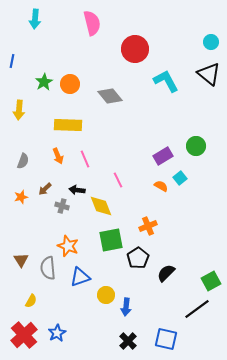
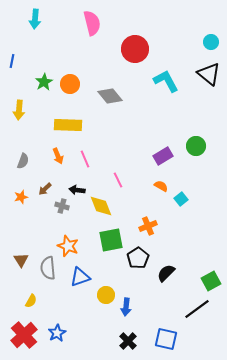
cyan square at (180, 178): moved 1 px right, 21 px down
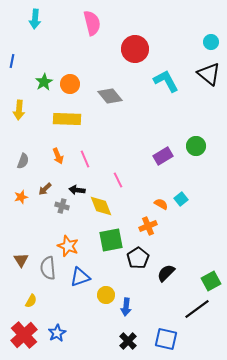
yellow rectangle at (68, 125): moved 1 px left, 6 px up
orange semicircle at (161, 186): moved 18 px down
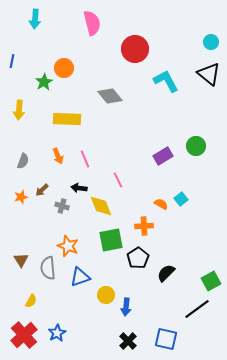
orange circle at (70, 84): moved 6 px left, 16 px up
brown arrow at (45, 189): moved 3 px left, 1 px down
black arrow at (77, 190): moved 2 px right, 2 px up
orange cross at (148, 226): moved 4 px left; rotated 18 degrees clockwise
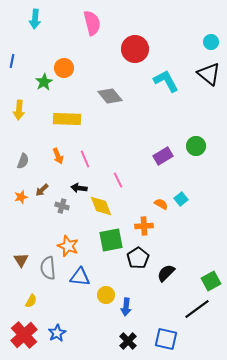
blue triangle at (80, 277): rotated 25 degrees clockwise
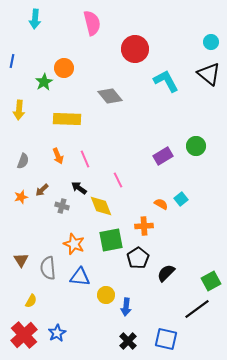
black arrow at (79, 188): rotated 28 degrees clockwise
orange star at (68, 246): moved 6 px right, 2 px up
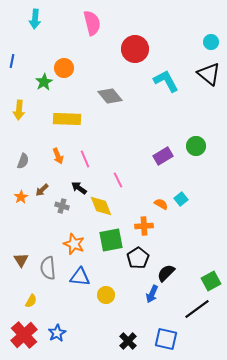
orange star at (21, 197): rotated 16 degrees counterclockwise
blue arrow at (126, 307): moved 26 px right, 13 px up; rotated 18 degrees clockwise
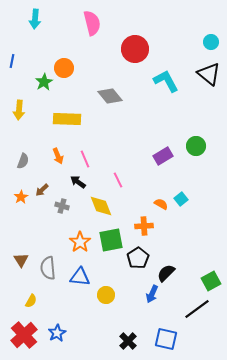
black arrow at (79, 188): moved 1 px left, 6 px up
orange star at (74, 244): moved 6 px right, 2 px up; rotated 15 degrees clockwise
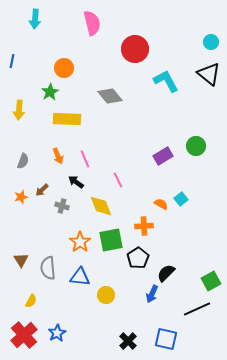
green star at (44, 82): moved 6 px right, 10 px down
black arrow at (78, 182): moved 2 px left
orange star at (21, 197): rotated 16 degrees clockwise
black line at (197, 309): rotated 12 degrees clockwise
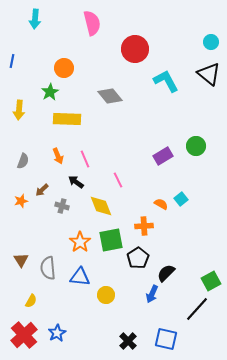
orange star at (21, 197): moved 4 px down
black line at (197, 309): rotated 24 degrees counterclockwise
